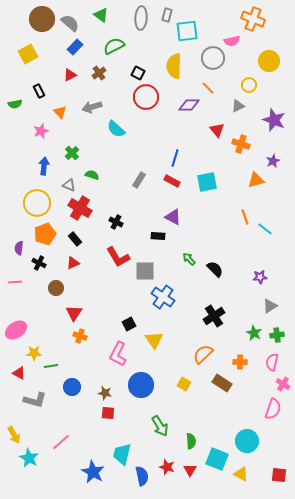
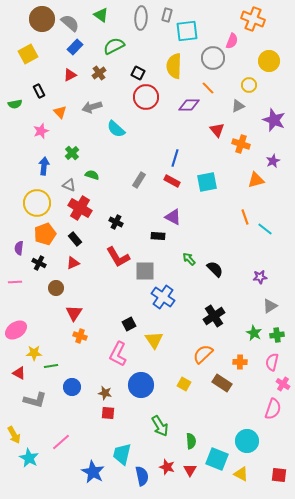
pink semicircle at (232, 41): rotated 56 degrees counterclockwise
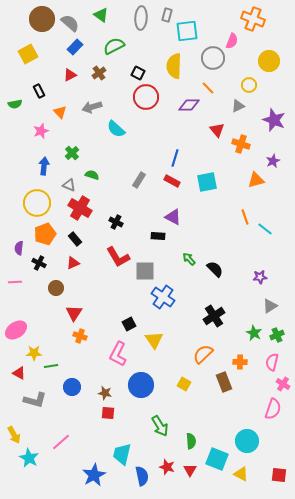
green cross at (277, 335): rotated 16 degrees counterclockwise
brown rectangle at (222, 383): moved 2 px right, 1 px up; rotated 36 degrees clockwise
blue star at (93, 472): moved 1 px right, 3 px down; rotated 15 degrees clockwise
